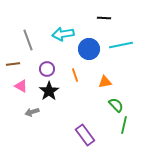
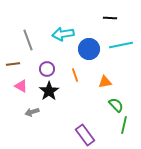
black line: moved 6 px right
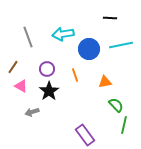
gray line: moved 3 px up
brown line: moved 3 px down; rotated 48 degrees counterclockwise
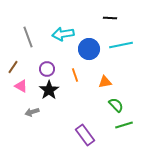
black star: moved 1 px up
green line: rotated 60 degrees clockwise
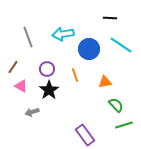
cyan line: rotated 45 degrees clockwise
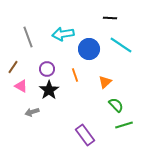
orange triangle: rotated 32 degrees counterclockwise
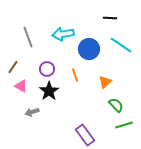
black star: moved 1 px down
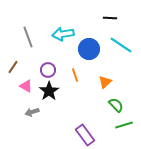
purple circle: moved 1 px right, 1 px down
pink triangle: moved 5 px right
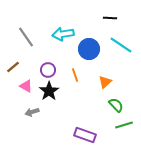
gray line: moved 2 px left; rotated 15 degrees counterclockwise
brown line: rotated 16 degrees clockwise
purple rectangle: rotated 35 degrees counterclockwise
